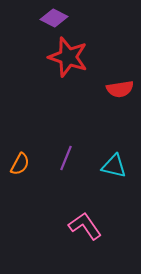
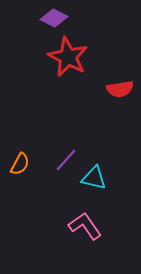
red star: rotated 9 degrees clockwise
purple line: moved 2 px down; rotated 20 degrees clockwise
cyan triangle: moved 20 px left, 12 px down
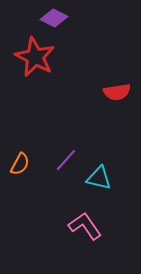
red star: moved 33 px left
red semicircle: moved 3 px left, 3 px down
cyan triangle: moved 5 px right
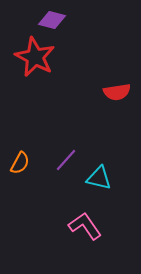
purple diamond: moved 2 px left, 2 px down; rotated 12 degrees counterclockwise
orange semicircle: moved 1 px up
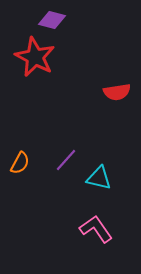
pink L-shape: moved 11 px right, 3 px down
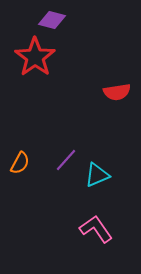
red star: rotated 9 degrees clockwise
cyan triangle: moved 2 px left, 3 px up; rotated 36 degrees counterclockwise
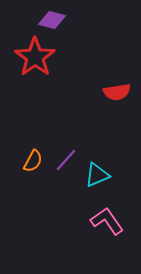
orange semicircle: moved 13 px right, 2 px up
pink L-shape: moved 11 px right, 8 px up
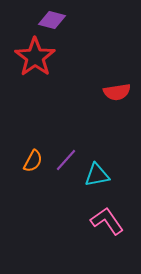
cyan triangle: rotated 12 degrees clockwise
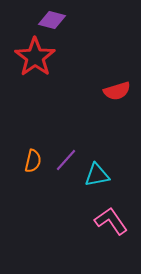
red semicircle: moved 1 px up; rotated 8 degrees counterclockwise
orange semicircle: rotated 15 degrees counterclockwise
pink L-shape: moved 4 px right
